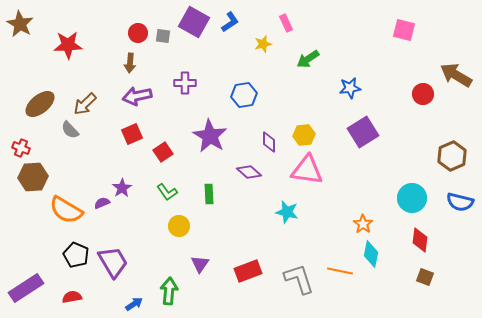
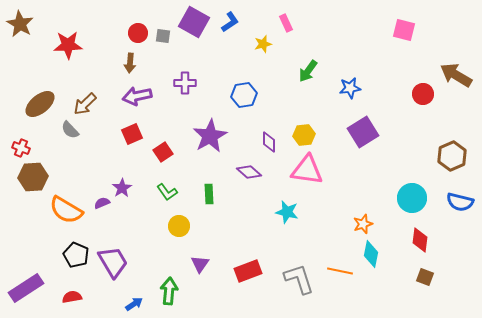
green arrow at (308, 59): moved 12 px down; rotated 20 degrees counterclockwise
purple star at (210, 136): rotated 12 degrees clockwise
orange star at (363, 224): rotated 18 degrees clockwise
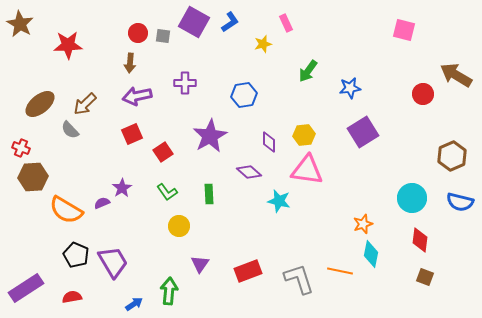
cyan star at (287, 212): moved 8 px left, 11 px up
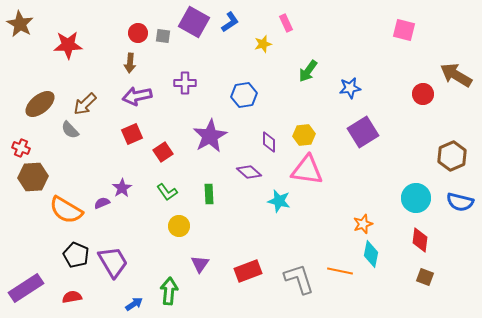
cyan circle at (412, 198): moved 4 px right
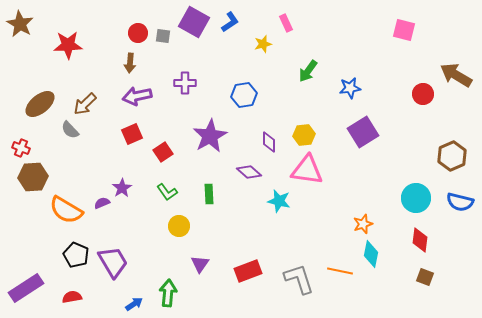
green arrow at (169, 291): moved 1 px left, 2 px down
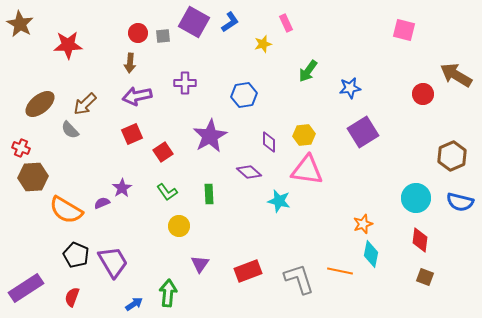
gray square at (163, 36): rotated 14 degrees counterclockwise
red semicircle at (72, 297): rotated 60 degrees counterclockwise
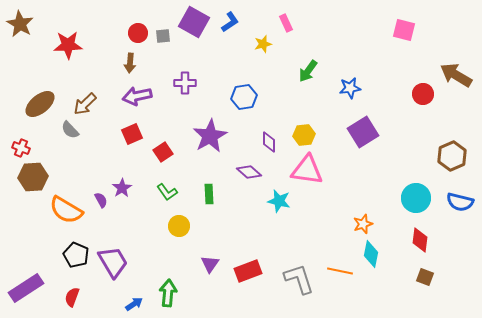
blue hexagon at (244, 95): moved 2 px down
purple semicircle at (102, 203): moved 1 px left, 3 px up; rotated 84 degrees clockwise
purple triangle at (200, 264): moved 10 px right
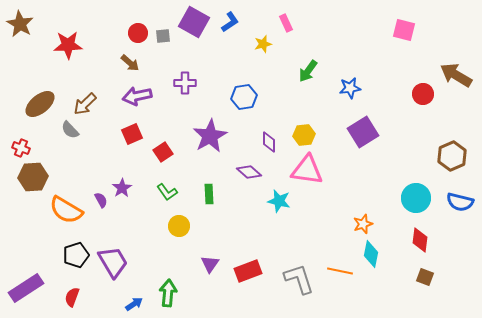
brown arrow at (130, 63): rotated 54 degrees counterclockwise
black pentagon at (76, 255): rotated 30 degrees clockwise
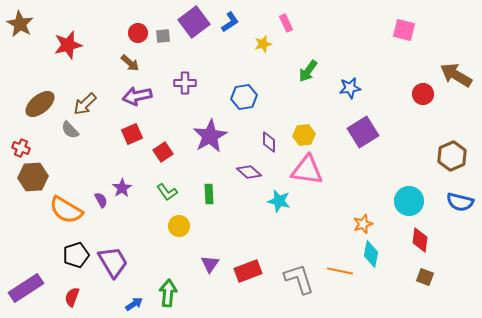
purple square at (194, 22): rotated 24 degrees clockwise
red star at (68, 45): rotated 12 degrees counterclockwise
cyan circle at (416, 198): moved 7 px left, 3 px down
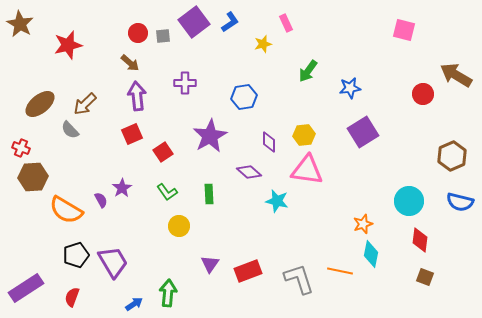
purple arrow at (137, 96): rotated 96 degrees clockwise
cyan star at (279, 201): moved 2 px left
